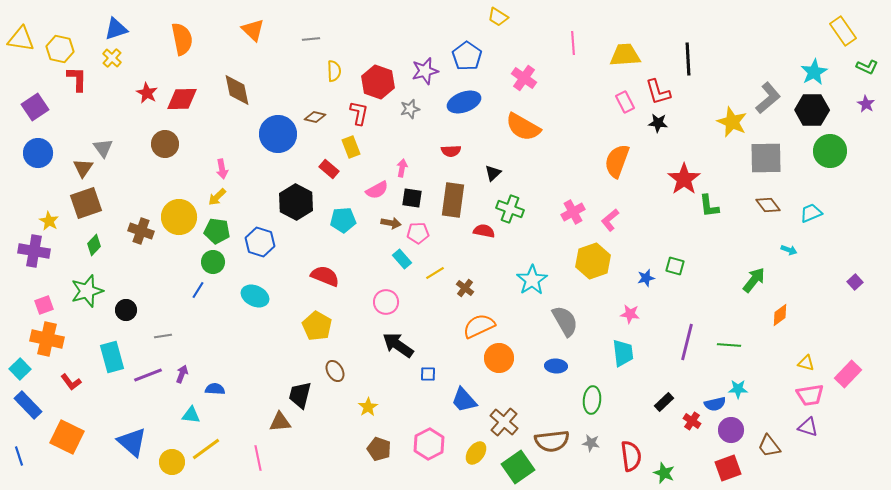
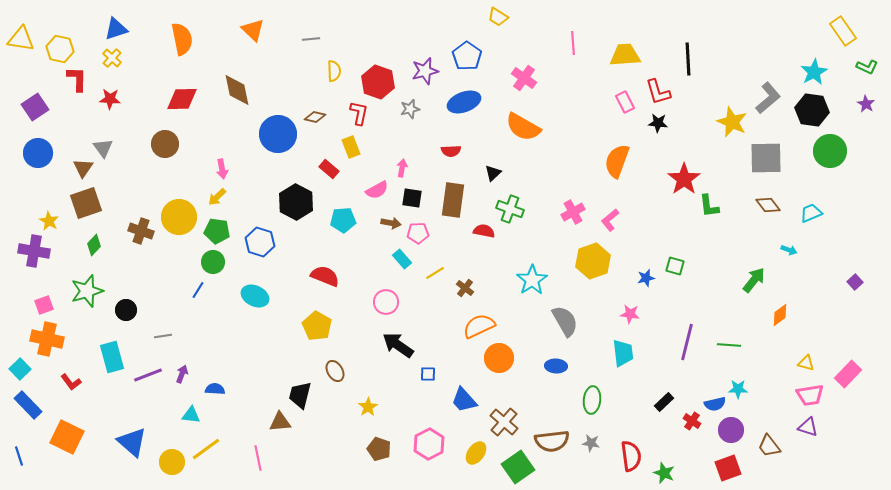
red star at (147, 93): moved 37 px left, 6 px down; rotated 25 degrees counterclockwise
black hexagon at (812, 110): rotated 8 degrees clockwise
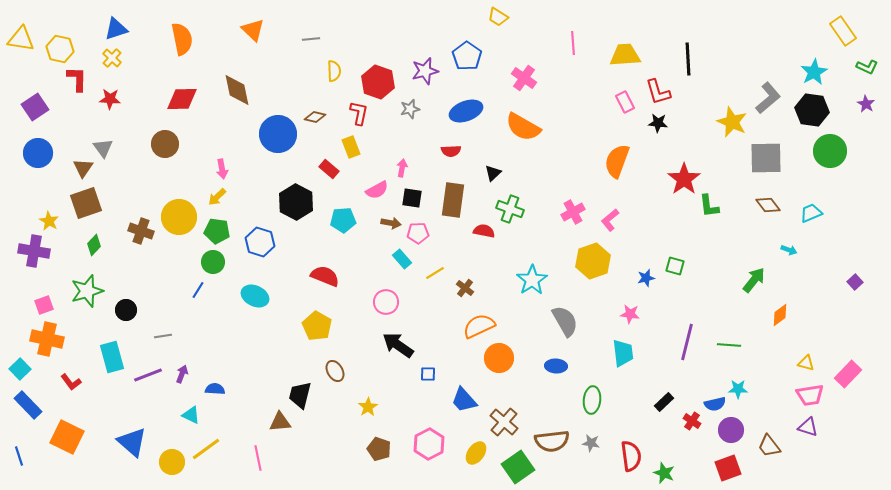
blue ellipse at (464, 102): moved 2 px right, 9 px down
cyan triangle at (191, 415): rotated 18 degrees clockwise
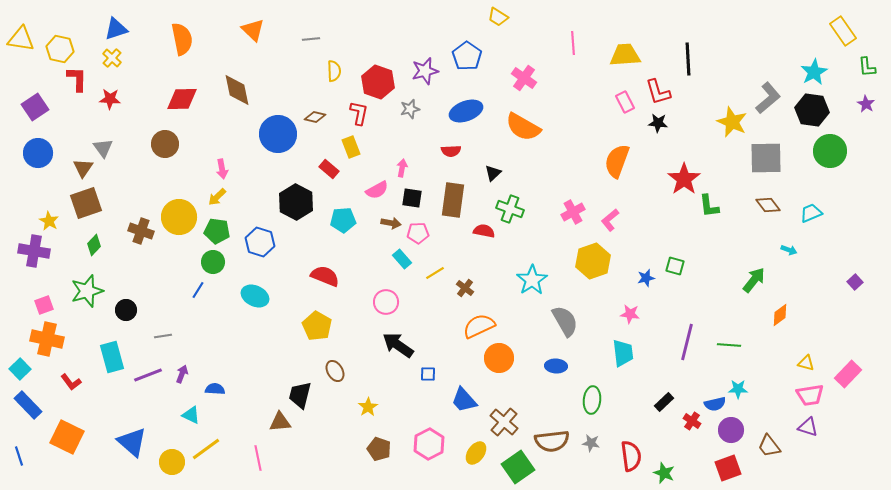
green L-shape at (867, 67): rotated 60 degrees clockwise
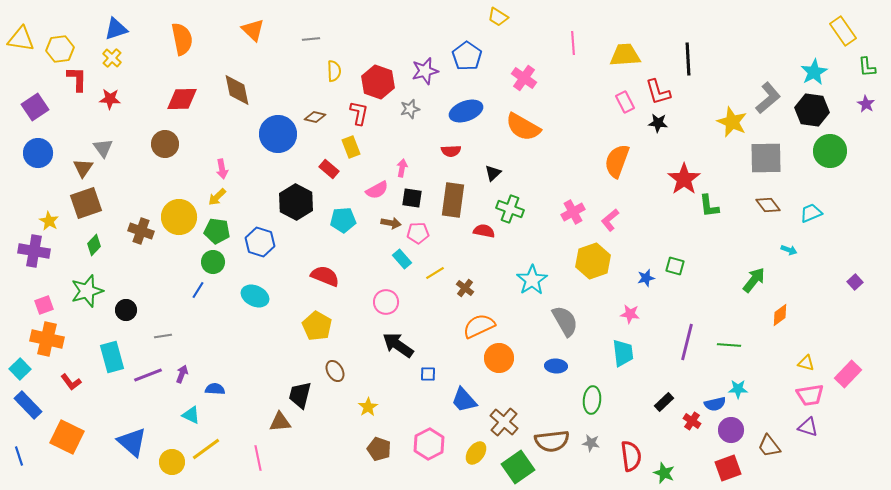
yellow hexagon at (60, 49): rotated 20 degrees counterclockwise
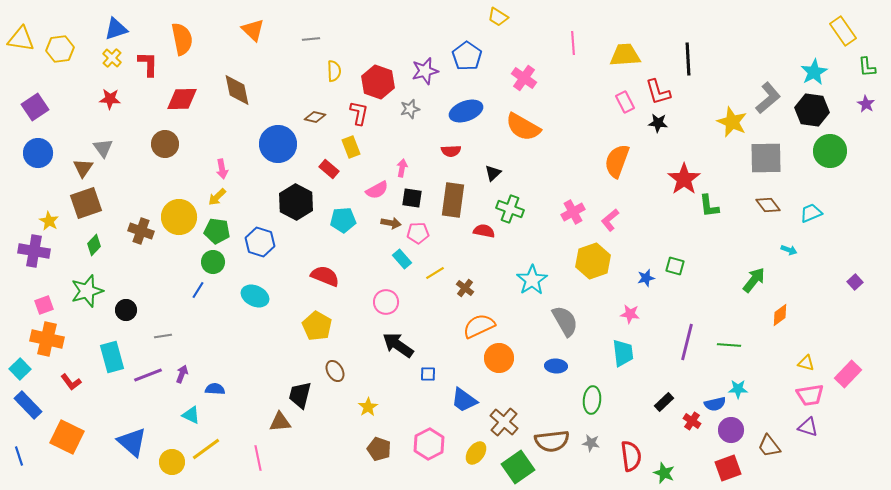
red L-shape at (77, 79): moved 71 px right, 15 px up
blue circle at (278, 134): moved 10 px down
blue trapezoid at (464, 400): rotated 12 degrees counterclockwise
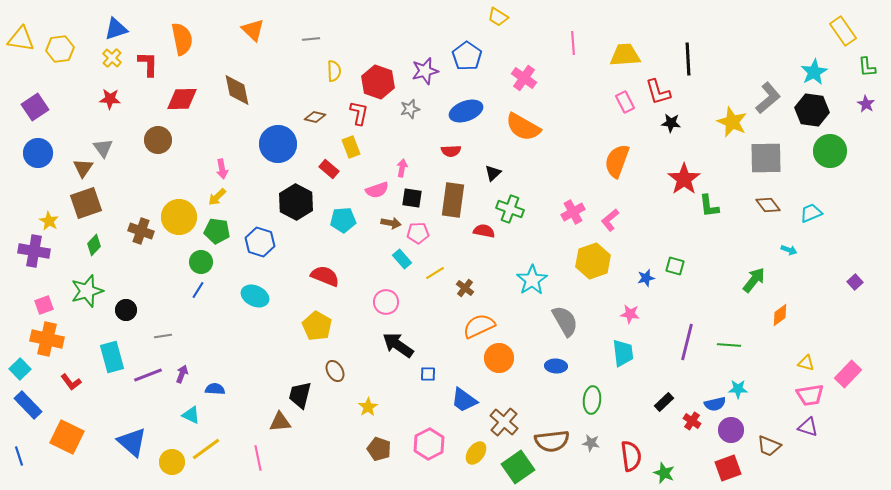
black star at (658, 123): moved 13 px right
brown circle at (165, 144): moved 7 px left, 4 px up
pink semicircle at (377, 190): rotated 10 degrees clockwise
green circle at (213, 262): moved 12 px left
brown trapezoid at (769, 446): rotated 30 degrees counterclockwise
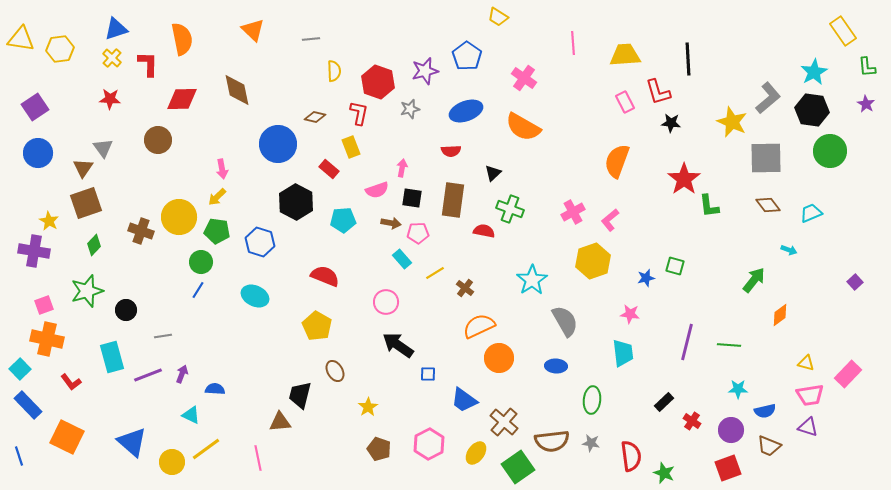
blue semicircle at (715, 404): moved 50 px right, 7 px down
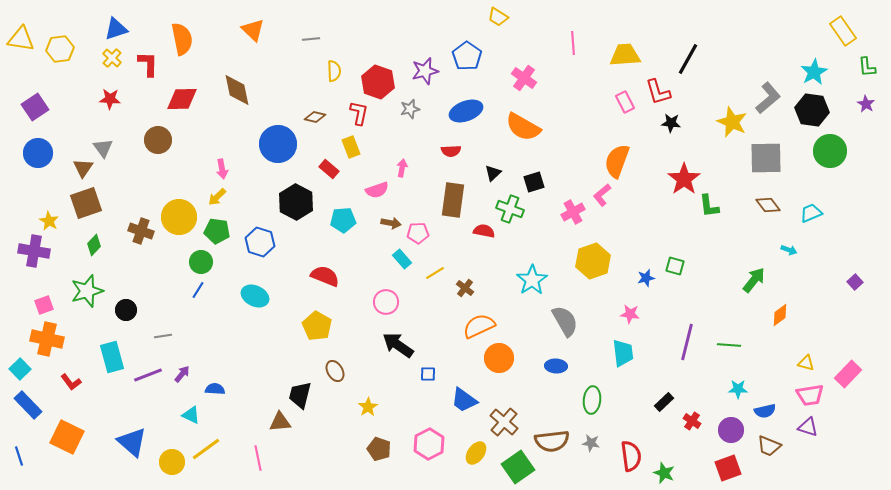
black line at (688, 59): rotated 32 degrees clockwise
black square at (412, 198): moved 122 px right, 16 px up; rotated 25 degrees counterclockwise
pink L-shape at (610, 220): moved 8 px left, 25 px up
purple arrow at (182, 374): rotated 18 degrees clockwise
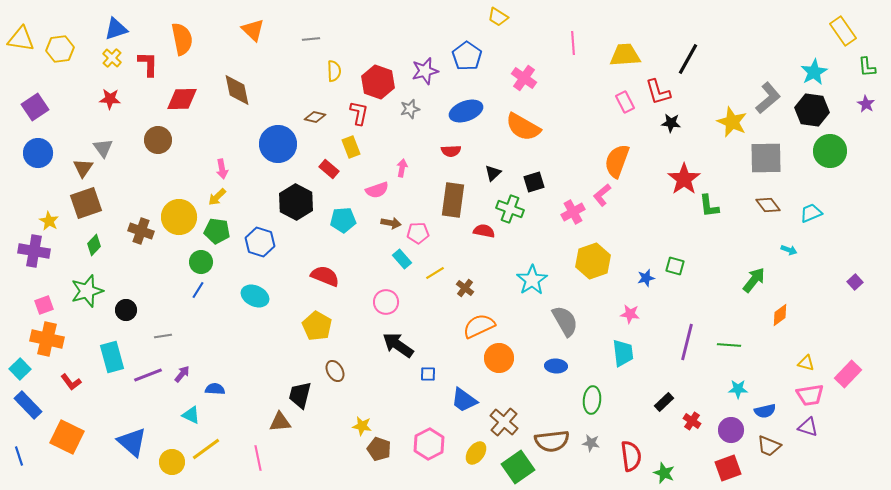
yellow star at (368, 407): moved 6 px left, 19 px down; rotated 30 degrees counterclockwise
